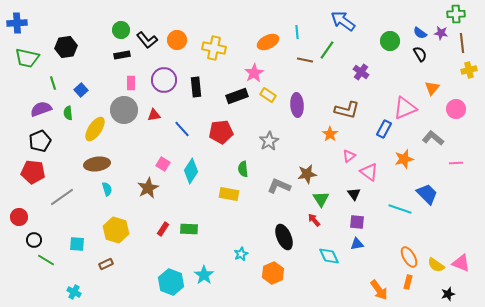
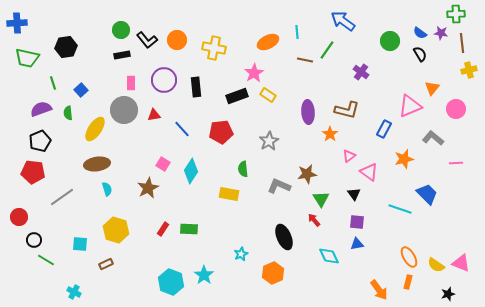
purple ellipse at (297, 105): moved 11 px right, 7 px down
pink triangle at (405, 108): moved 5 px right, 2 px up
cyan square at (77, 244): moved 3 px right
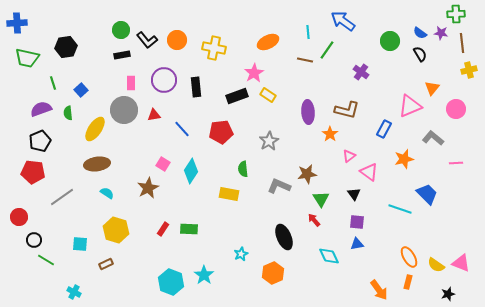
cyan line at (297, 32): moved 11 px right
cyan semicircle at (107, 189): moved 4 px down; rotated 40 degrees counterclockwise
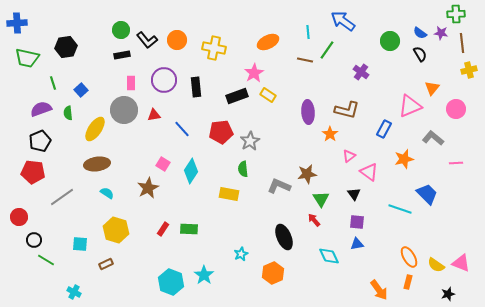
gray star at (269, 141): moved 19 px left
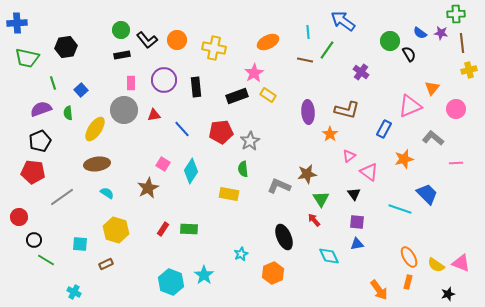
black semicircle at (420, 54): moved 11 px left
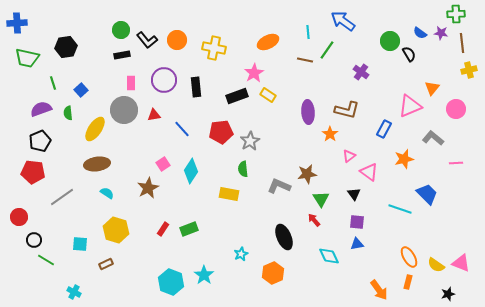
pink square at (163, 164): rotated 24 degrees clockwise
green rectangle at (189, 229): rotated 24 degrees counterclockwise
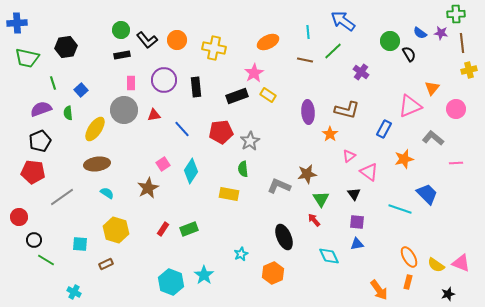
green line at (327, 50): moved 6 px right, 1 px down; rotated 12 degrees clockwise
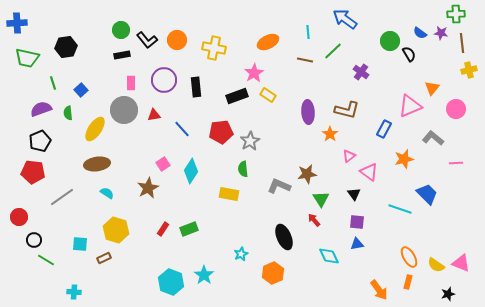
blue arrow at (343, 21): moved 2 px right, 2 px up
brown rectangle at (106, 264): moved 2 px left, 6 px up
cyan cross at (74, 292): rotated 24 degrees counterclockwise
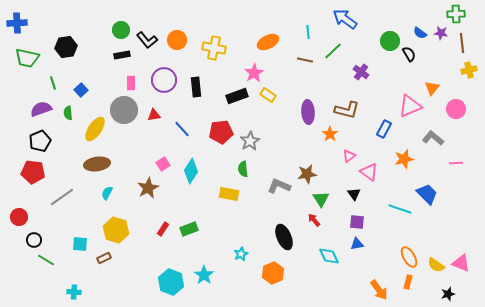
cyan semicircle at (107, 193): rotated 96 degrees counterclockwise
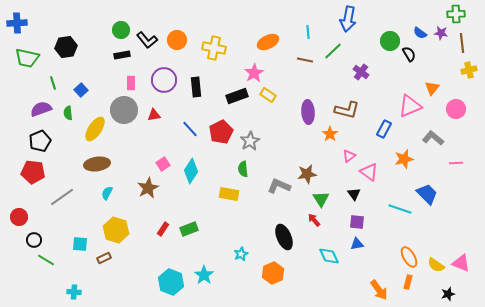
blue arrow at (345, 19): moved 3 px right; rotated 115 degrees counterclockwise
blue line at (182, 129): moved 8 px right
red pentagon at (221, 132): rotated 20 degrees counterclockwise
